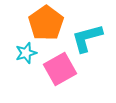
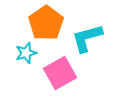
pink square: moved 4 px down
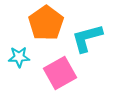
cyan star: moved 7 px left, 4 px down; rotated 15 degrees clockwise
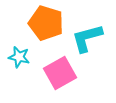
orange pentagon: rotated 20 degrees counterclockwise
cyan star: rotated 15 degrees clockwise
